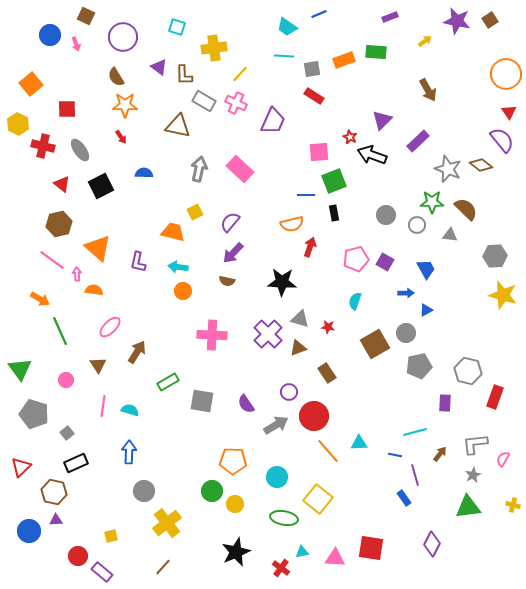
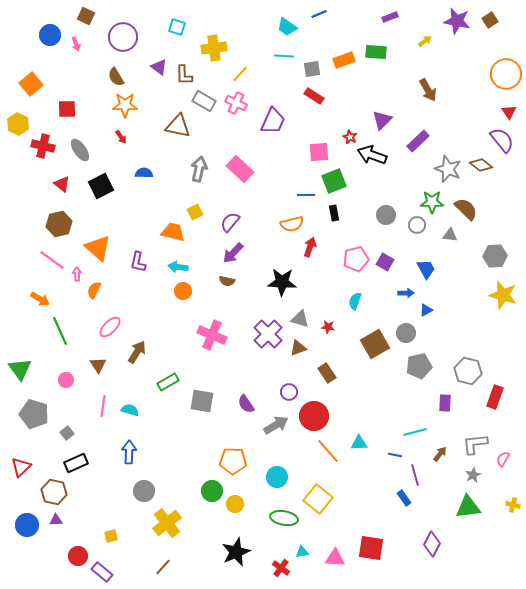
orange semicircle at (94, 290): rotated 72 degrees counterclockwise
pink cross at (212, 335): rotated 20 degrees clockwise
blue circle at (29, 531): moved 2 px left, 6 px up
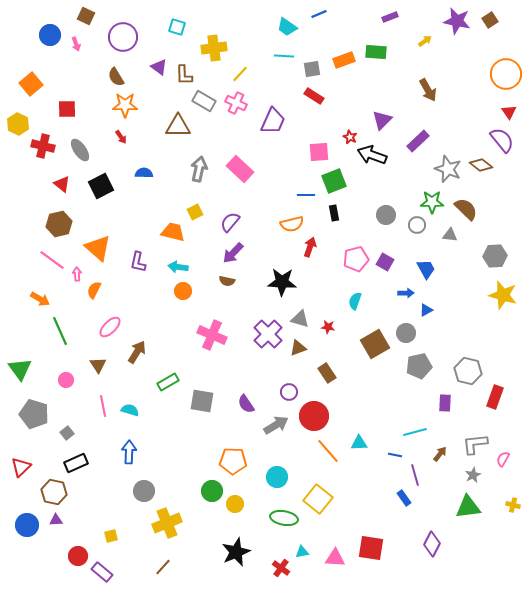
brown triangle at (178, 126): rotated 12 degrees counterclockwise
pink line at (103, 406): rotated 20 degrees counterclockwise
yellow cross at (167, 523): rotated 16 degrees clockwise
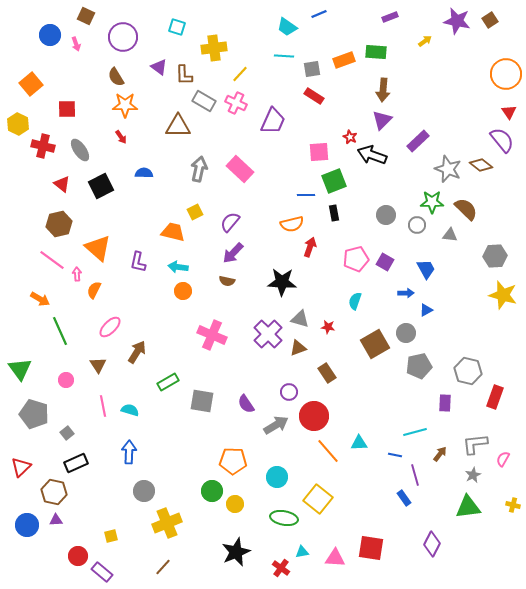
brown arrow at (428, 90): moved 45 px left; rotated 35 degrees clockwise
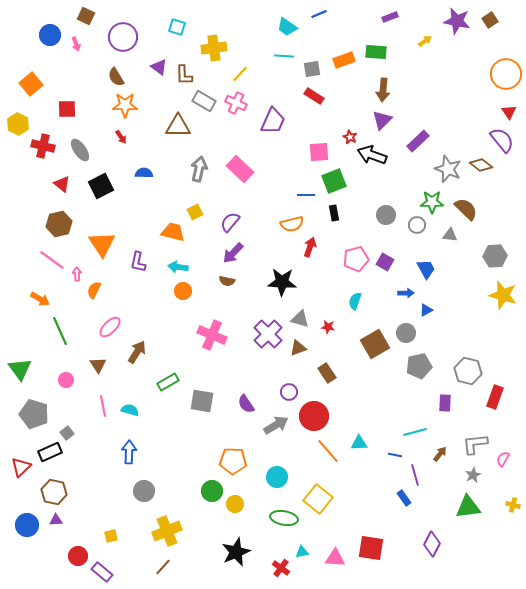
orange triangle at (98, 248): moved 4 px right, 4 px up; rotated 16 degrees clockwise
black rectangle at (76, 463): moved 26 px left, 11 px up
yellow cross at (167, 523): moved 8 px down
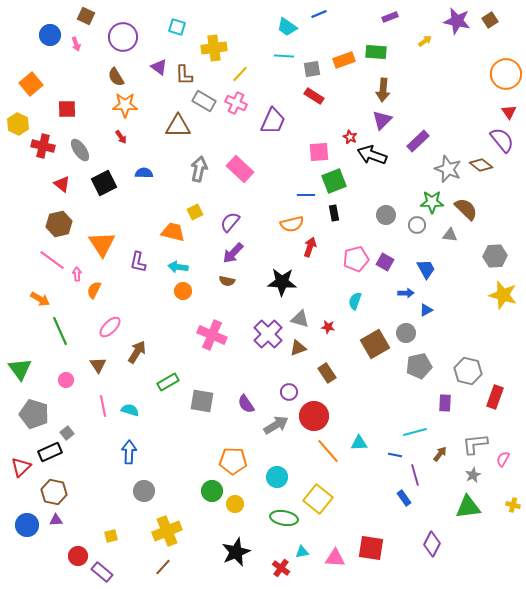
black square at (101, 186): moved 3 px right, 3 px up
